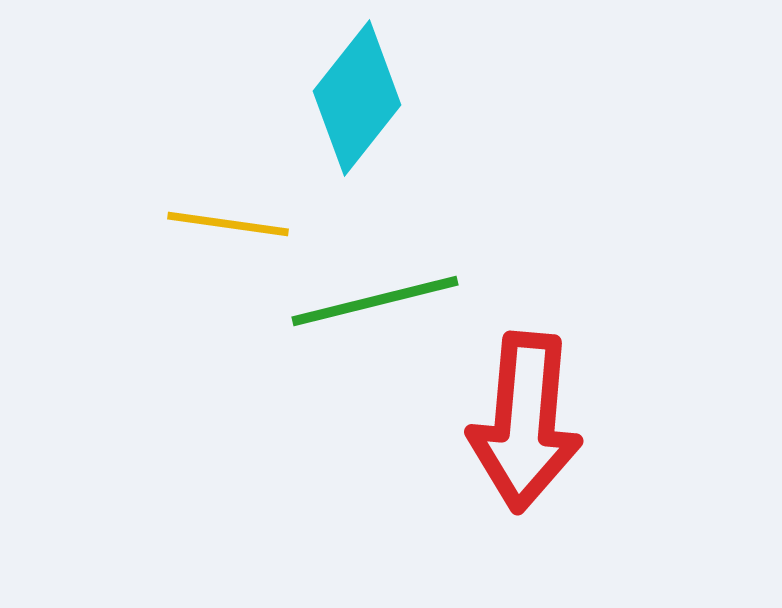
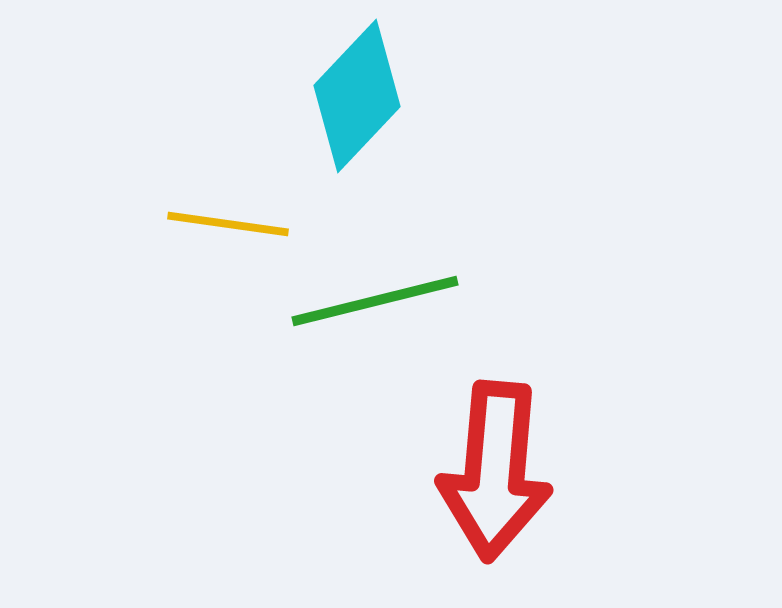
cyan diamond: moved 2 px up; rotated 5 degrees clockwise
red arrow: moved 30 px left, 49 px down
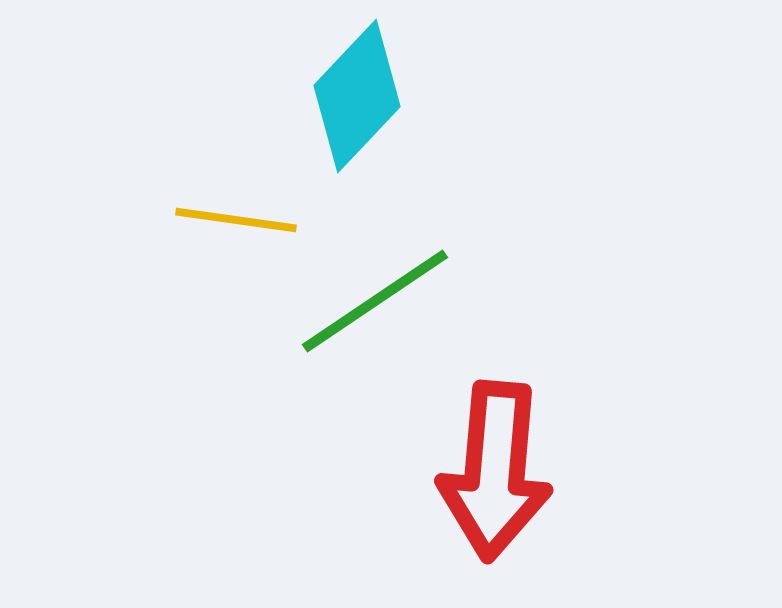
yellow line: moved 8 px right, 4 px up
green line: rotated 20 degrees counterclockwise
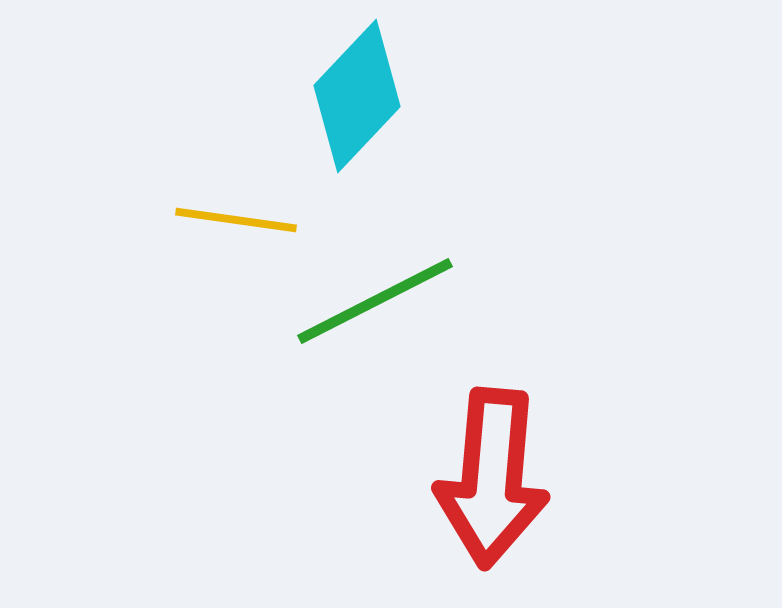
green line: rotated 7 degrees clockwise
red arrow: moved 3 px left, 7 px down
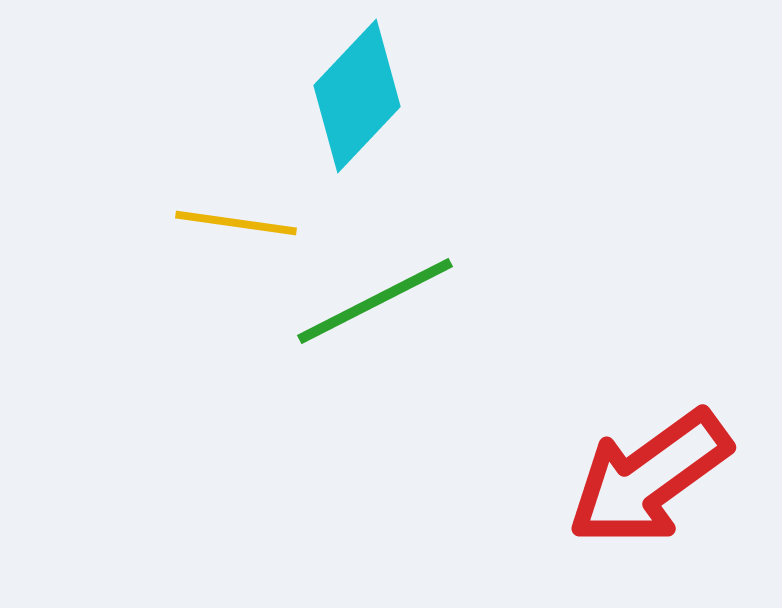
yellow line: moved 3 px down
red arrow: moved 157 px right; rotated 49 degrees clockwise
